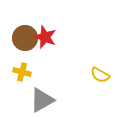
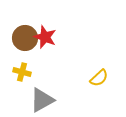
yellow semicircle: moved 1 px left, 3 px down; rotated 72 degrees counterclockwise
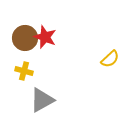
yellow cross: moved 2 px right, 1 px up
yellow semicircle: moved 11 px right, 19 px up
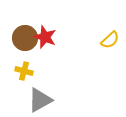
yellow semicircle: moved 19 px up
gray triangle: moved 2 px left
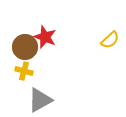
brown circle: moved 9 px down
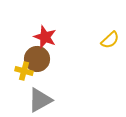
brown circle: moved 12 px right, 12 px down
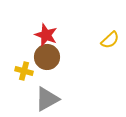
red star: moved 1 px right, 2 px up
brown circle: moved 10 px right, 2 px up
gray triangle: moved 7 px right, 1 px up
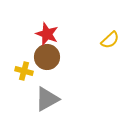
red star: moved 1 px right, 1 px up
